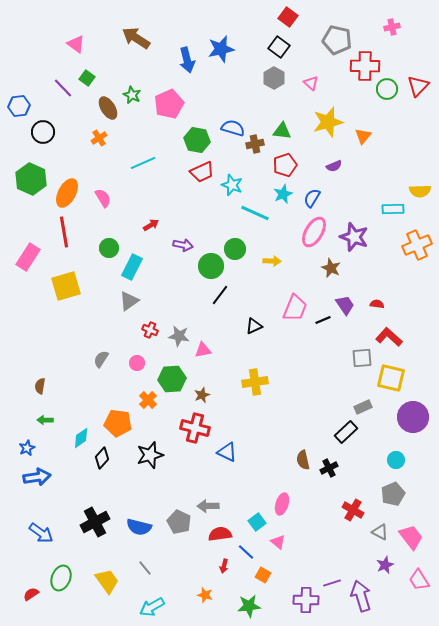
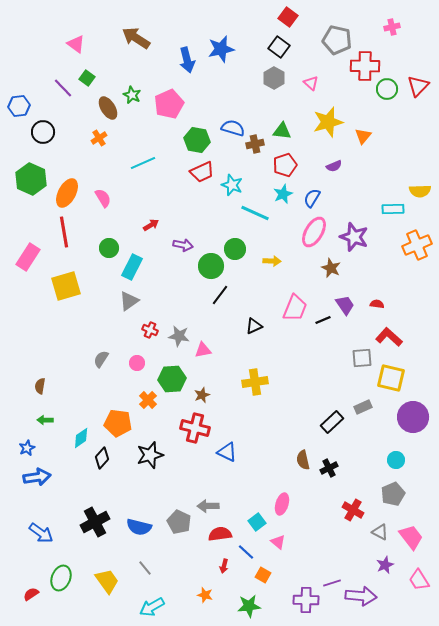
black rectangle at (346, 432): moved 14 px left, 10 px up
purple arrow at (361, 596): rotated 112 degrees clockwise
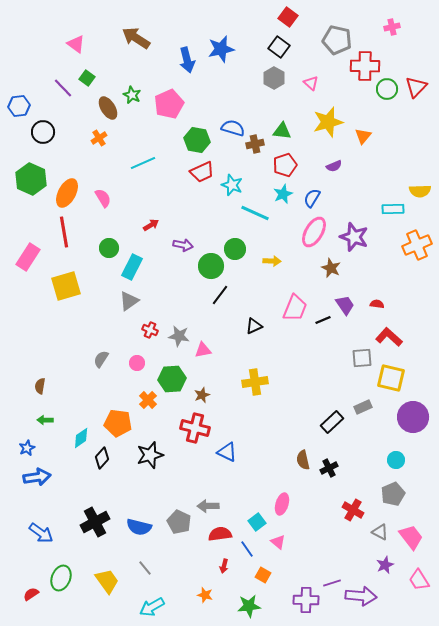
red triangle at (418, 86): moved 2 px left, 1 px down
blue line at (246, 552): moved 1 px right, 3 px up; rotated 12 degrees clockwise
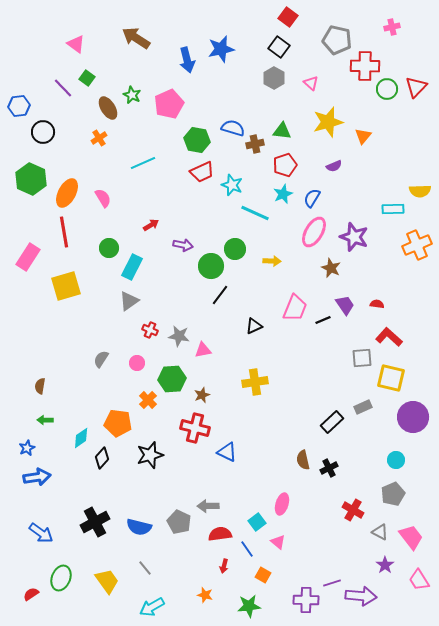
purple star at (385, 565): rotated 12 degrees counterclockwise
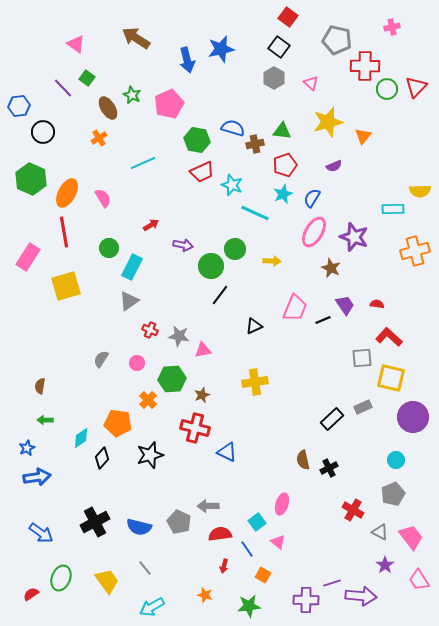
orange cross at (417, 245): moved 2 px left, 6 px down; rotated 8 degrees clockwise
black rectangle at (332, 422): moved 3 px up
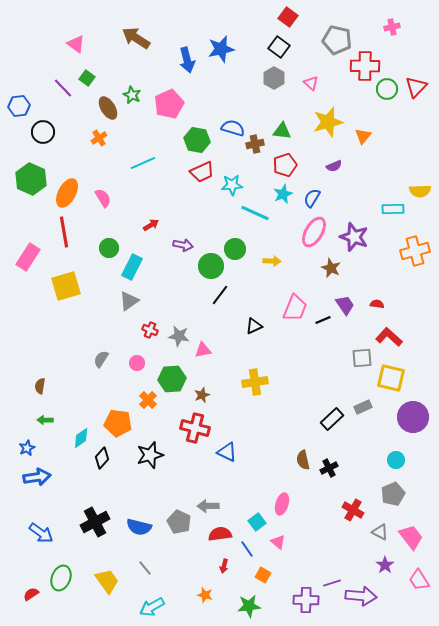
cyan star at (232, 185): rotated 25 degrees counterclockwise
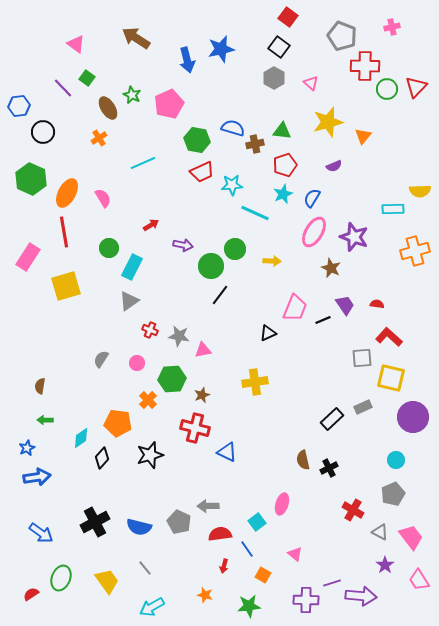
gray pentagon at (337, 40): moved 5 px right, 4 px up; rotated 8 degrees clockwise
black triangle at (254, 326): moved 14 px right, 7 px down
pink triangle at (278, 542): moved 17 px right, 12 px down
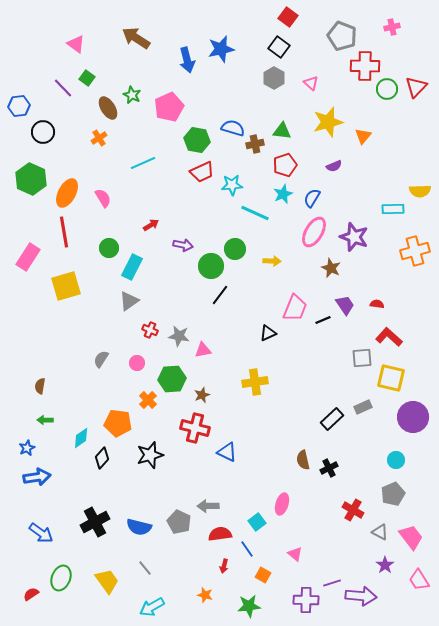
pink pentagon at (169, 104): moved 3 px down
